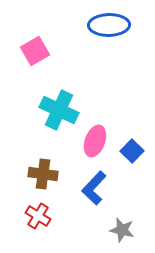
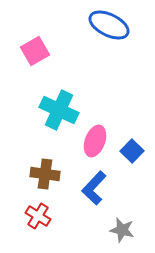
blue ellipse: rotated 27 degrees clockwise
brown cross: moved 2 px right
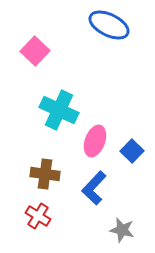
pink square: rotated 16 degrees counterclockwise
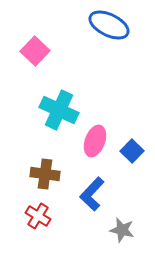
blue L-shape: moved 2 px left, 6 px down
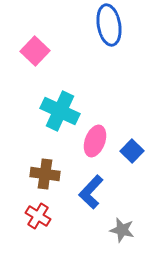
blue ellipse: rotated 54 degrees clockwise
cyan cross: moved 1 px right, 1 px down
blue L-shape: moved 1 px left, 2 px up
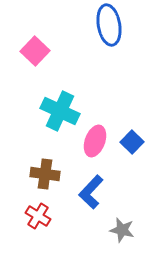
blue square: moved 9 px up
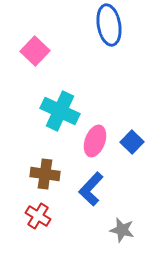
blue L-shape: moved 3 px up
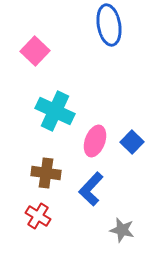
cyan cross: moved 5 px left
brown cross: moved 1 px right, 1 px up
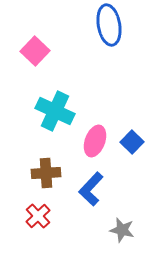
brown cross: rotated 12 degrees counterclockwise
red cross: rotated 15 degrees clockwise
